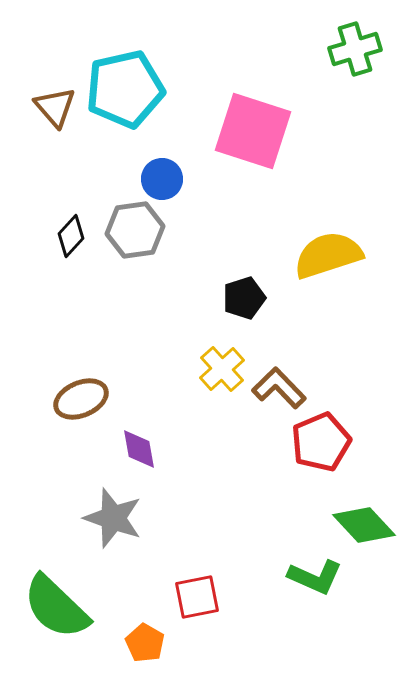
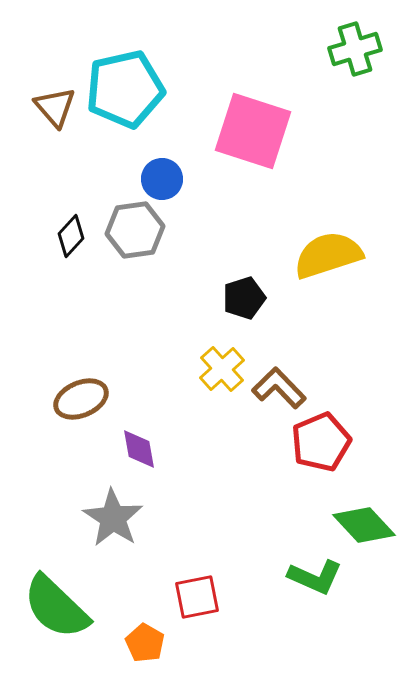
gray star: rotated 14 degrees clockwise
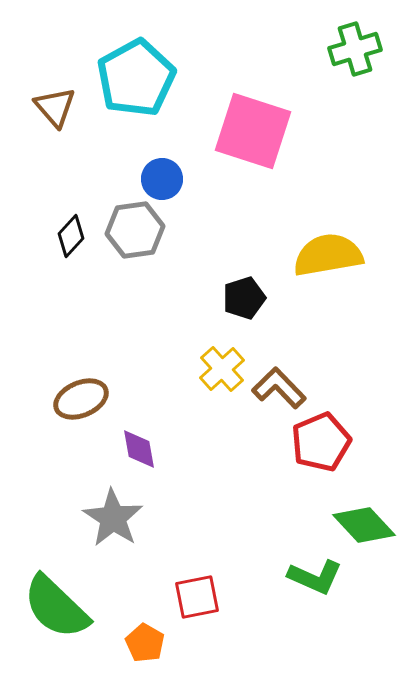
cyan pentagon: moved 11 px right, 11 px up; rotated 16 degrees counterclockwise
yellow semicircle: rotated 8 degrees clockwise
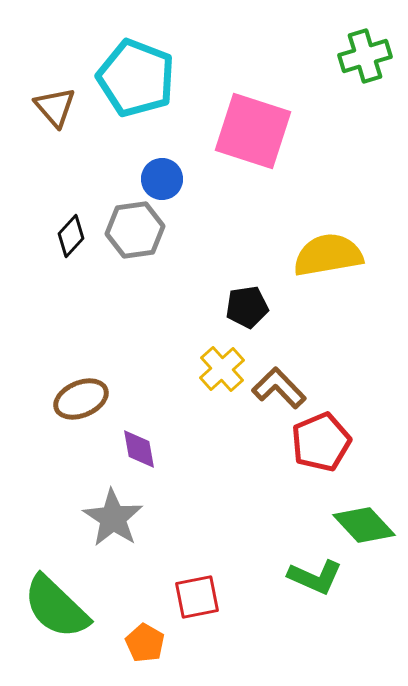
green cross: moved 10 px right, 7 px down
cyan pentagon: rotated 22 degrees counterclockwise
black pentagon: moved 3 px right, 9 px down; rotated 9 degrees clockwise
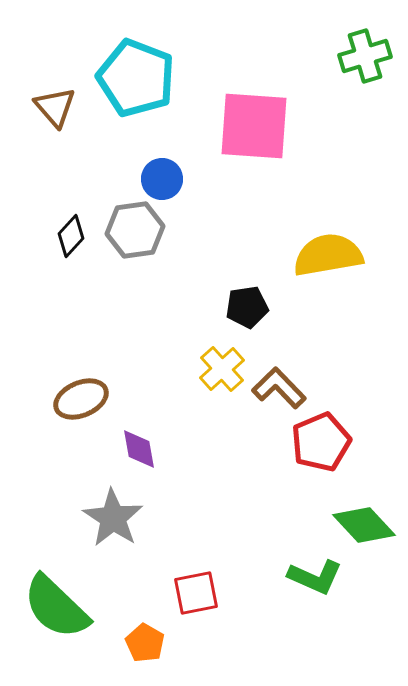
pink square: moved 1 px right, 5 px up; rotated 14 degrees counterclockwise
red square: moved 1 px left, 4 px up
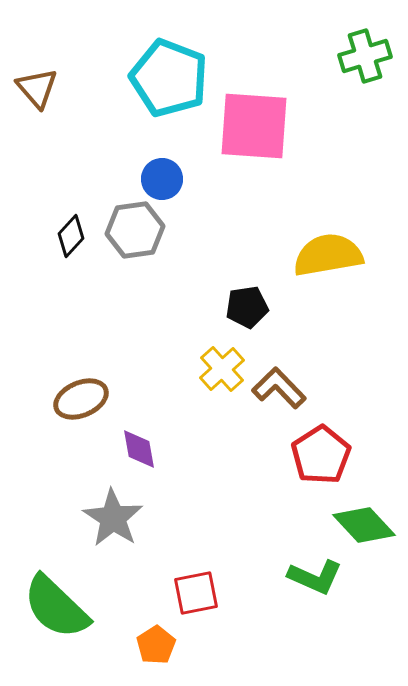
cyan pentagon: moved 33 px right
brown triangle: moved 18 px left, 19 px up
red pentagon: moved 13 px down; rotated 10 degrees counterclockwise
orange pentagon: moved 11 px right, 2 px down; rotated 9 degrees clockwise
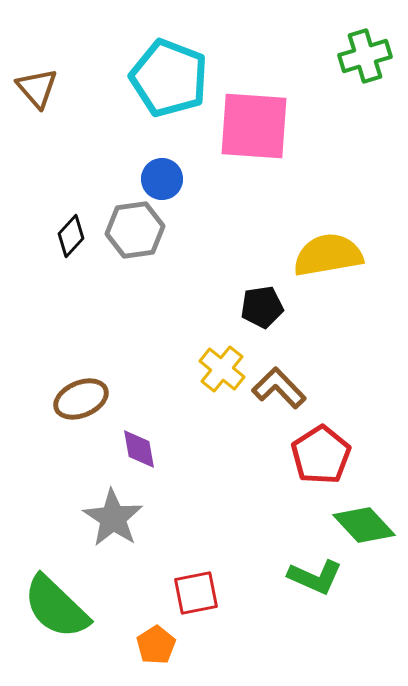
black pentagon: moved 15 px right
yellow cross: rotated 9 degrees counterclockwise
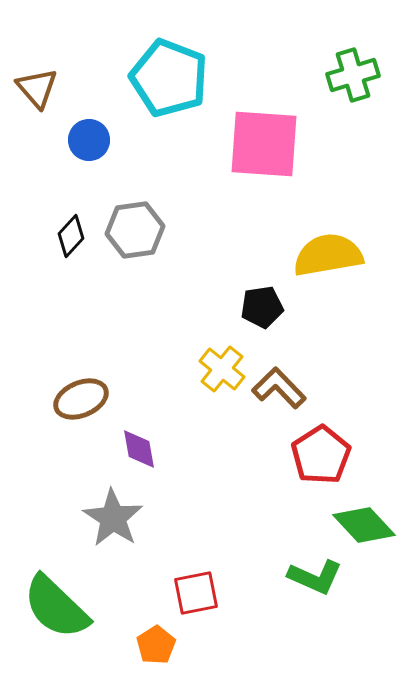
green cross: moved 12 px left, 19 px down
pink square: moved 10 px right, 18 px down
blue circle: moved 73 px left, 39 px up
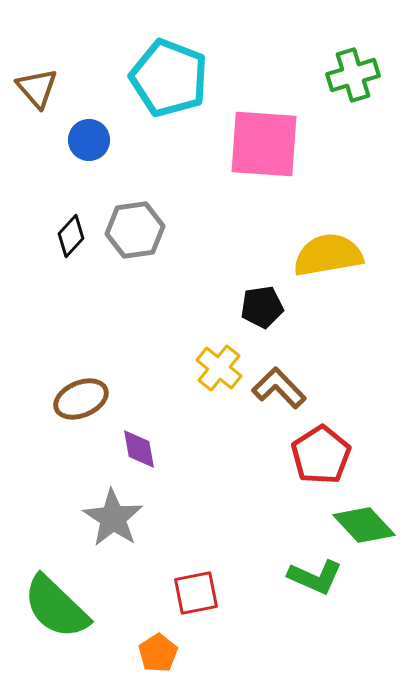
yellow cross: moved 3 px left, 1 px up
orange pentagon: moved 2 px right, 8 px down
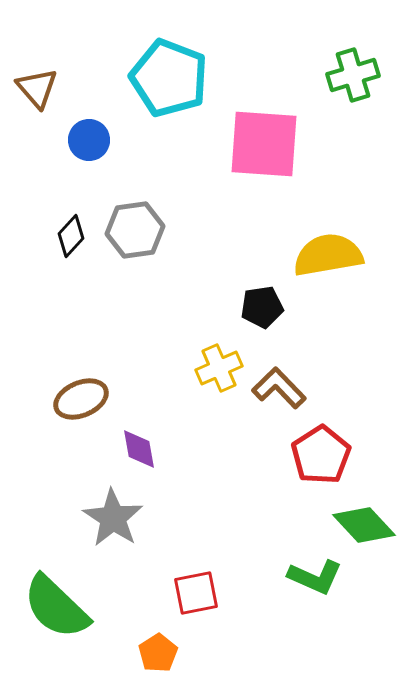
yellow cross: rotated 27 degrees clockwise
